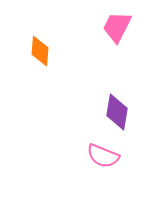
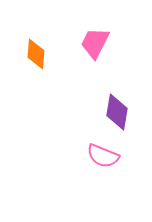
pink trapezoid: moved 22 px left, 16 px down
orange diamond: moved 4 px left, 3 px down
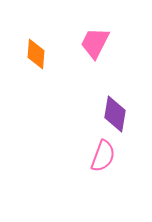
purple diamond: moved 2 px left, 2 px down
pink semicircle: rotated 92 degrees counterclockwise
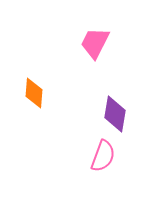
orange diamond: moved 2 px left, 39 px down
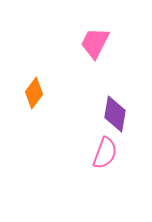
orange diamond: rotated 32 degrees clockwise
pink semicircle: moved 2 px right, 3 px up
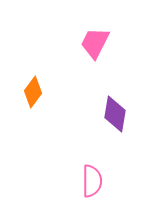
orange diamond: moved 1 px left, 1 px up
pink semicircle: moved 13 px left, 28 px down; rotated 20 degrees counterclockwise
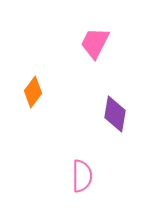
pink semicircle: moved 10 px left, 5 px up
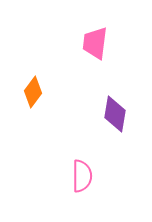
pink trapezoid: rotated 20 degrees counterclockwise
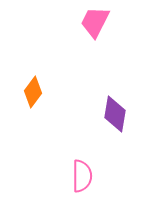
pink trapezoid: moved 21 px up; rotated 20 degrees clockwise
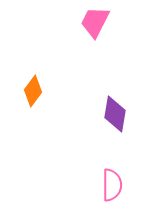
orange diamond: moved 1 px up
pink semicircle: moved 30 px right, 9 px down
